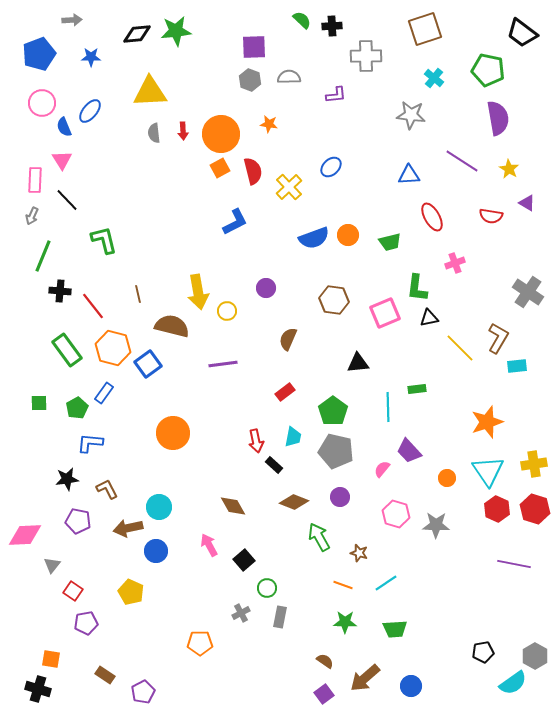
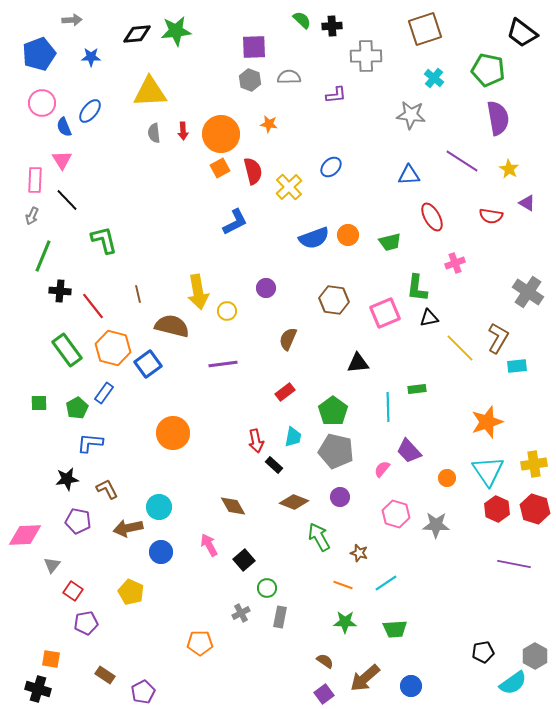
blue circle at (156, 551): moved 5 px right, 1 px down
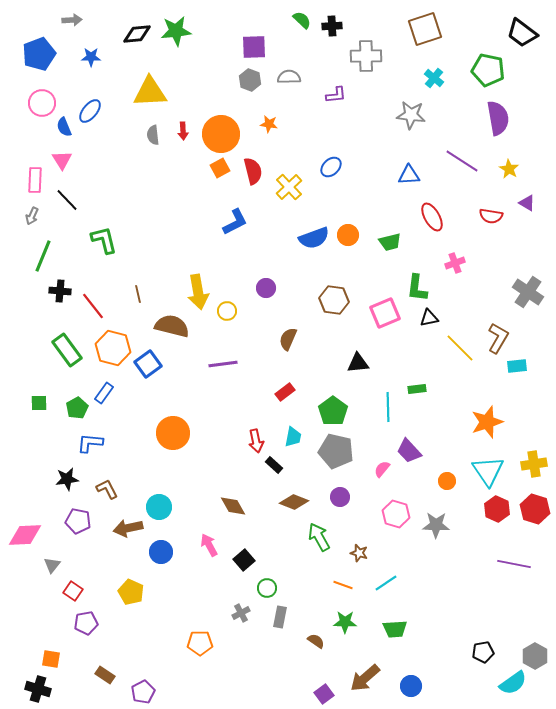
gray semicircle at (154, 133): moved 1 px left, 2 px down
orange circle at (447, 478): moved 3 px down
brown semicircle at (325, 661): moved 9 px left, 20 px up
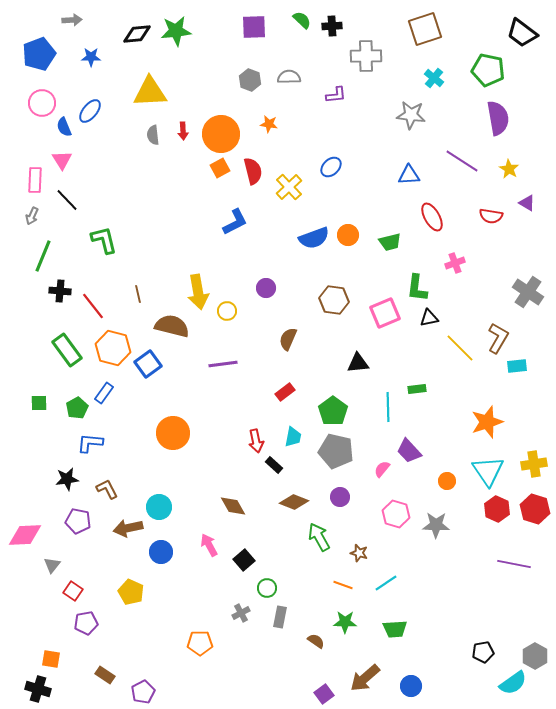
purple square at (254, 47): moved 20 px up
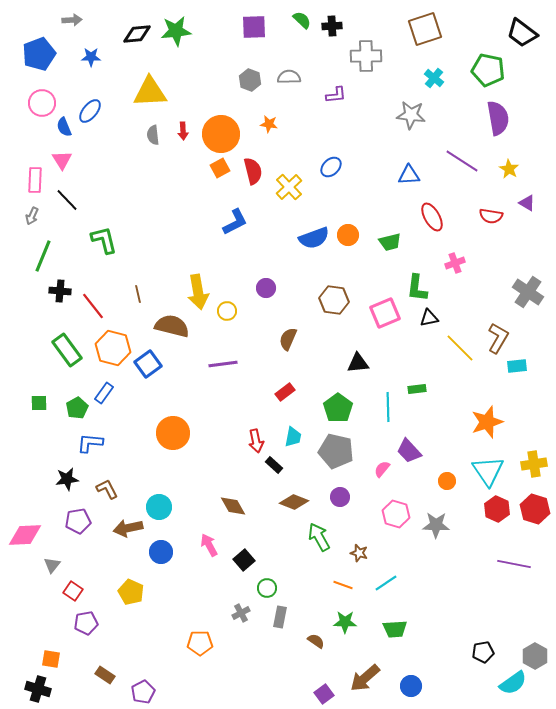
green pentagon at (333, 411): moved 5 px right, 3 px up
purple pentagon at (78, 521): rotated 20 degrees counterclockwise
